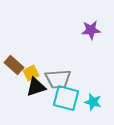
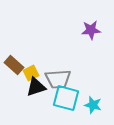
cyan star: moved 3 px down
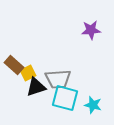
yellow square: moved 3 px left
cyan square: moved 1 px left
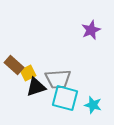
purple star: rotated 18 degrees counterclockwise
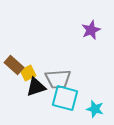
cyan star: moved 2 px right, 4 px down
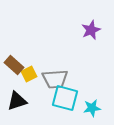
yellow square: moved 1 px right, 1 px down
gray trapezoid: moved 3 px left
black triangle: moved 19 px left, 14 px down
cyan star: moved 3 px left, 1 px up; rotated 24 degrees counterclockwise
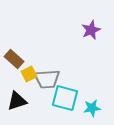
brown rectangle: moved 6 px up
gray trapezoid: moved 8 px left
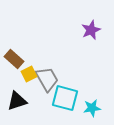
gray trapezoid: rotated 116 degrees counterclockwise
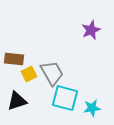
brown rectangle: rotated 36 degrees counterclockwise
gray trapezoid: moved 5 px right, 6 px up
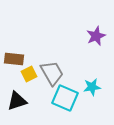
purple star: moved 5 px right, 6 px down
cyan square: rotated 8 degrees clockwise
cyan star: moved 21 px up
